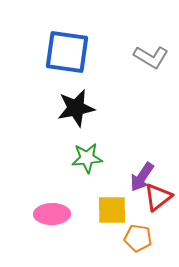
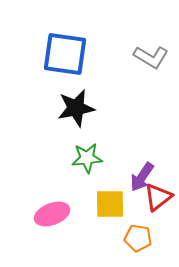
blue square: moved 2 px left, 2 px down
yellow square: moved 2 px left, 6 px up
pink ellipse: rotated 20 degrees counterclockwise
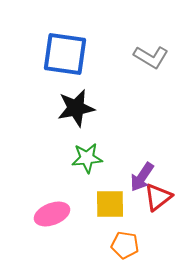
orange pentagon: moved 13 px left, 7 px down
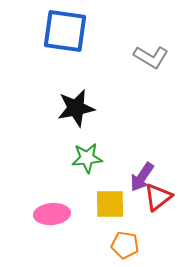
blue square: moved 23 px up
pink ellipse: rotated 16 degrees clockwise
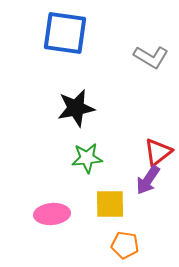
blue square: moved 2 px down
purple arrow: moved 6 px right, 3 px down
red triangle: moved 45 px up
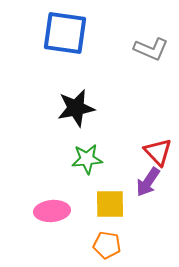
gray L-shape: moved 8 px up; rotated 8 degrees counterclockwise
red triangle: rotated 36 degrees counterclockwise
green star: moved 1 px down
purple arrow: moved 2 px down
pink ellipse: moved 3 px up
orange pentagon: moved 18 px left
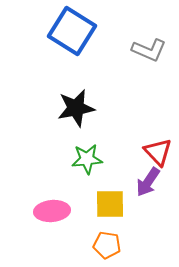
blue square: moved 7 px right, 2 px up; rotated 24 degrees clockwise
gray L-shape: moved 2 px left, 1 px down
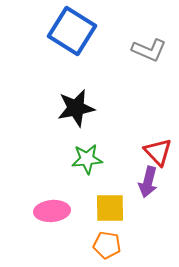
purple arrow: rotated 20 degrees counterclockwise
yellow square: moved 4 px down
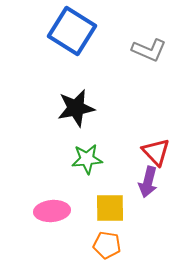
red triangle: moved 2 px left
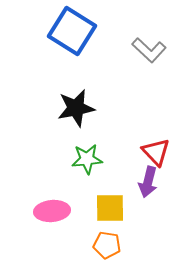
gray L-shape: rotated 20 degrees clockwise
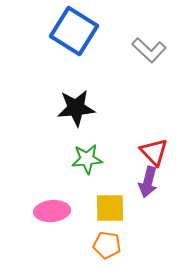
blue square: moved 2 px right
black star: rotated 6 degrees clockwise
red triangle: moved 2 px left
